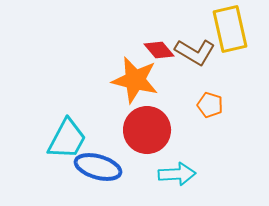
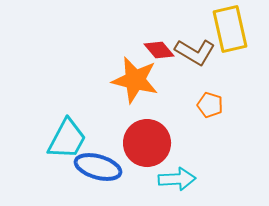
red circle: moved 13 px down
cyan arrow: moved 5 px down
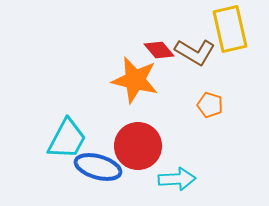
red circle: moved 9 px left, 3 px down
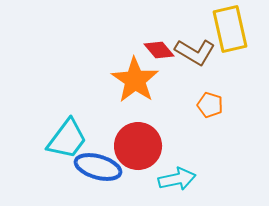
orange star: rotated 21 degrees clockwise
cyan trapezoid: rotated 9 degrees clockwise
cyan arrow: rotated 9 degrees counterclockwise
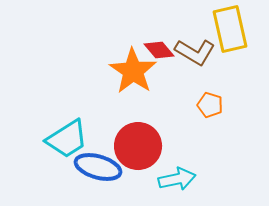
orange star: moved 2 px left, 9 px up
cyan trapezoid: rotated 21 degrees clockwise
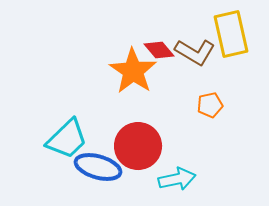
yellow rectangle: moved 1 px right, 5 px down
orange pentagon: rotated 30 degrees counterclockwise
cyan trapezoid: rotated 12 degrees counterclockwise
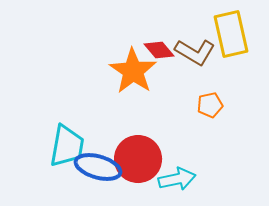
cyan trapezoid: moved 7 px down; rotated 36 degrees counterclockwise
red circle: moved 13 px down
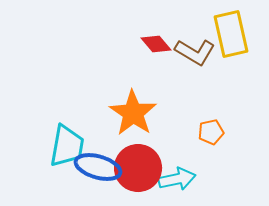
red diamond: moved 3 px left, 6 px up
orange star: moved 42 px down
orange pentagon: moved 1 px right, 27 px down
red circle: moved 9 px down
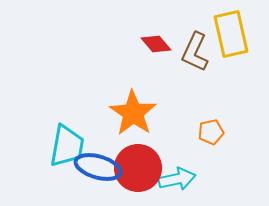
brown L-shape: rotated 84 degrees clockwise
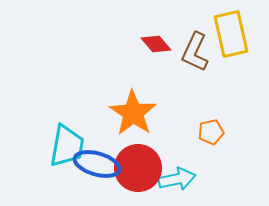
blue ellipse: moved 1 px left, 3 px up
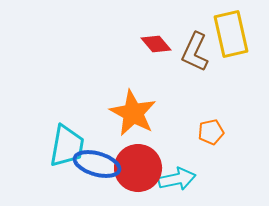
orange star: rotated 6 degrees counterclockwise
